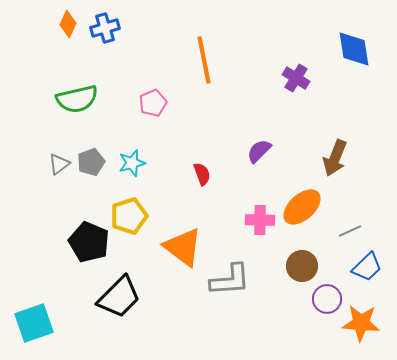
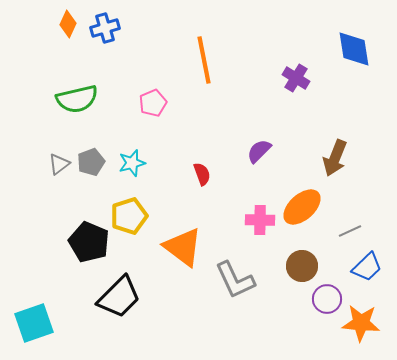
gray L-shape: moved 5 px right; rotated 69 degrees clockwise
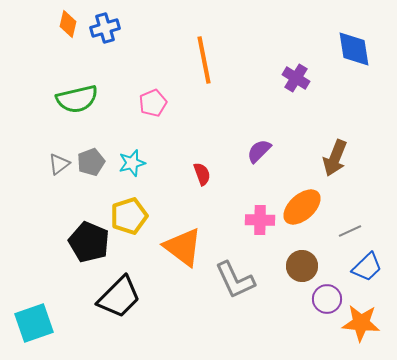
orange diamond: rotated 12 degrees counterclockwise
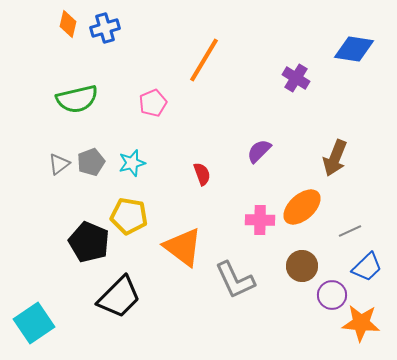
blue diamond: rotated 72 degrees counterclockwise
orange line: rotated 42 degrees clockwise
yellow pentagon: rotated 27 degrees clockwise
purple circle: moved 5 px right, 4 px up
cyan square: rotated 15 degrees counterclockwise
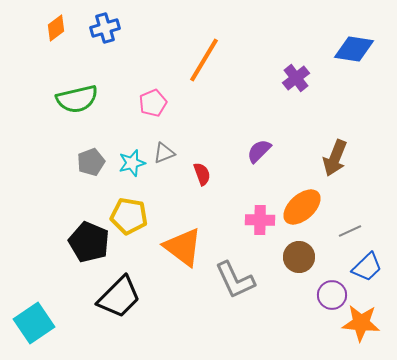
orange diamond: moved 12 px left, 4 px down; rotated 40 degrees clockwise
purple cross: rotated 20 degrees clockwise
gray triangle: moved 105 px right, 11 px up; rotated 15 degrees clockwise
brown circle: moved 3 px left, 9 px up
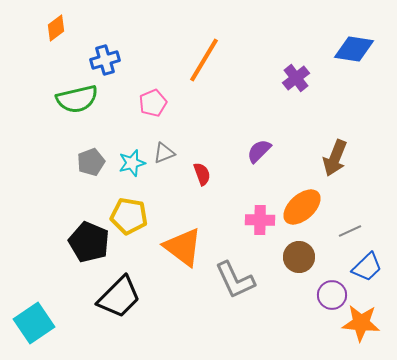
blue cross: moved 32 px down
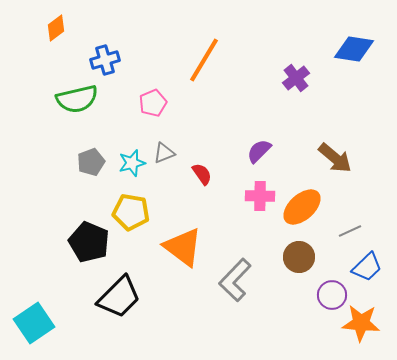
brown arrow: rotated 72 degrees counterclockwise
red semicircle: rotated 15 degrees counterclockwise
yellow pentagon: moved 2 px right, 4 px up
pink cross: moved 24 px up
gray L-shape: rotated 69 degrees clockwise
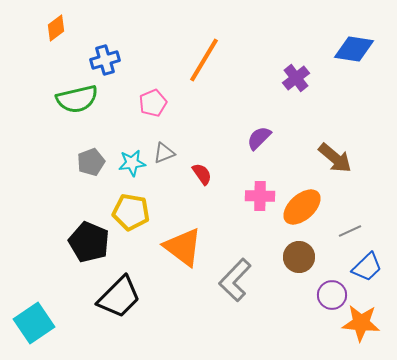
purple semicircle: moved 13 px up
cyan star: rotated 8 degrees clockwise
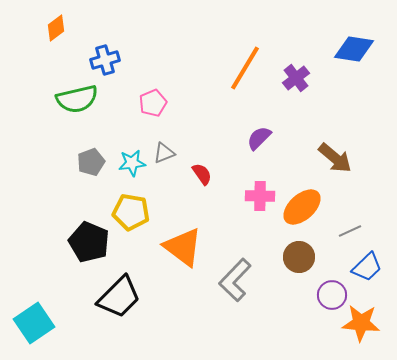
orange line: moved 41 px right, 8 px down
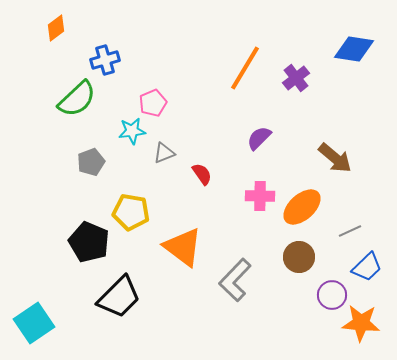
green semicircle: rotated 30 degrees counterclockwise
cyan star: moved 32 px up
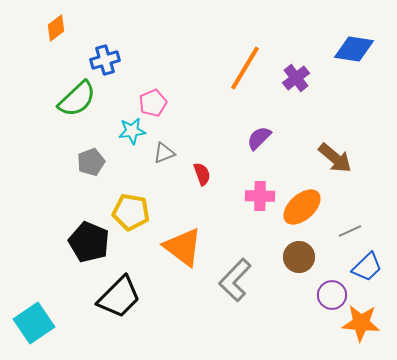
red semicircle: rotated 15 degrees clockwise
